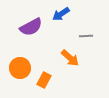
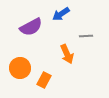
orange arrow: moved 3 px left, 4 px up; rotated 24 degrees clockwise
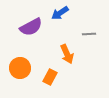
blue arrow: moved 1 px left, 1 px up
gray line: moved 3 px right, 2 px up
orange rectangle: moved 6 px right, 3 px up
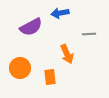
blue arrow: rotated 24 degrees clockwise
orange rectangle: rotated 35 degrees counterclockwise
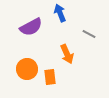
blue arrow: rotated 78 degrees clockwise
gray line: rotated 32 degrees clockwise
orange circle: moved 7 px right, 1 px down
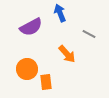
orange arrow: rotated 18 degrees counterclockwise
orange rectangle: moved 4 px left, 5 px down
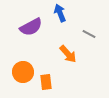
orange arrow: moved 1 px right
orange circle: moved 4 px left, 3 px down
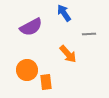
blue arrow: moved 4 px right; rotated 12 degrees counterclockwise
gray line: rotated 32 degrees counterclockwise
orange circle: moved 4 px right, 2 px up
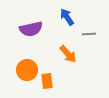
blue arrow: moved 3 px right, 4 px down
purple semicircle: moved 2 px down; rotated 15 degrees clockwise
orange rectangle: moved 1 px right, 1 px up
